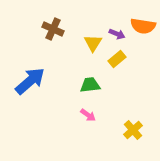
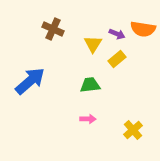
orange semicircle: moved 3 px down
yellow triangle: moved 1 px down
pink arrow: moved 4 px down; rotated 35 degrees counterclockwise
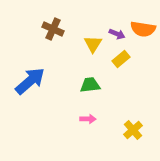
yellow rectangle: moved 4 px right
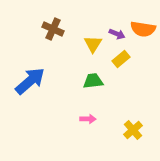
green trapezoid: moved 3 px right, 4 px up
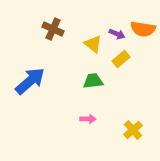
yellow triangle: rotated 24 degrees counterclockwise
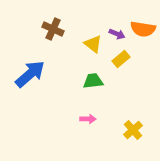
blue arrow: moved 7 px up
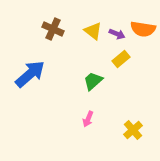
yellow triangle: moved 13 px up
green trapezoid: rotated 35 degrees counterclockwise
pink arrow: rotated 112 degrees clockwise
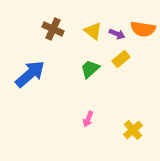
green trapezoid: moved 3 px left, 12 px up
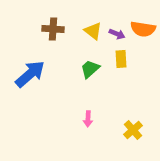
brown cross: rotated 20 degrees counterclockwise
yellow rectangle: rotated 54 degrees counterclockwise
pink arrow: rotated 21 degrees counterclockwise
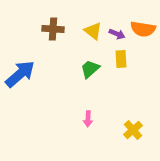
blue arrow: moved 10 px left
